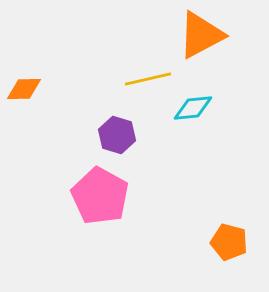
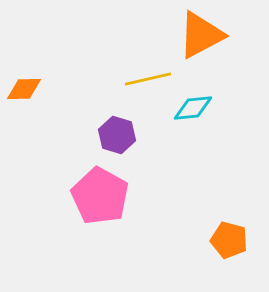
orange pentagon: moved 2 px up
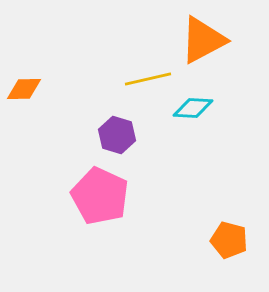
orange triangle: moved 2 px right, 5 px down
cyan diamond: rotated 9 degrees clockwise
pink pentagon: rotated 4 degrees counterclockwise
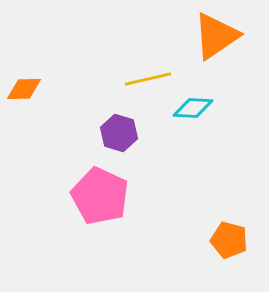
orange triangle: moved 13 px right, 4 px up; rotated 6 degrees counterclockwise
purple hexagon: moved 2 px right, 2 px up
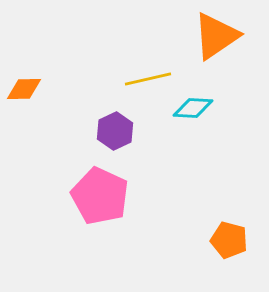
purple hexagon: moved 4 px left, 2 px up; rotated 18 degrees clockwise
